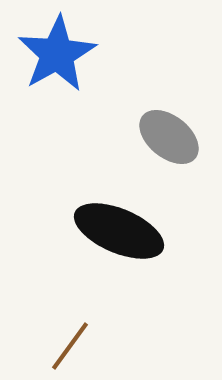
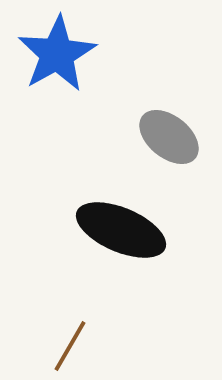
black ellipse: moved 2 px right, 1 px up
brown line: rotated 6 degrees counterclockwise
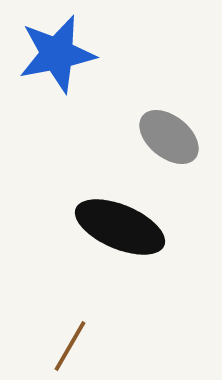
blue star: rotated 18 degrees clockwise
black ellipse: moved 1 px left, 3 px up
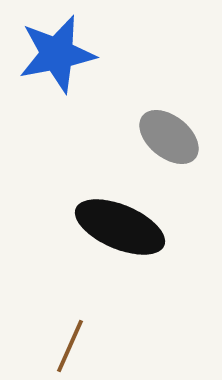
brown line: rotated 6 degrees counterclockwise
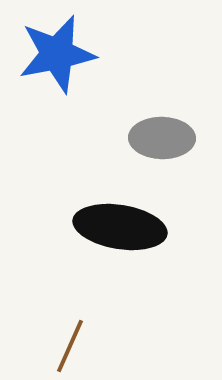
gray ellipse: moved 7 px left, 1 px down; rotated 38 degrees counterclockwise
black ellipse: rotated 14 degrees counterclockwise
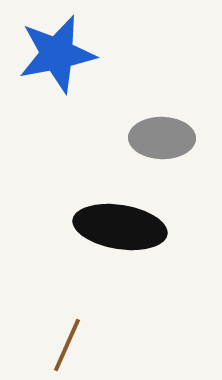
brown line: moved 3 px left, 1 px up
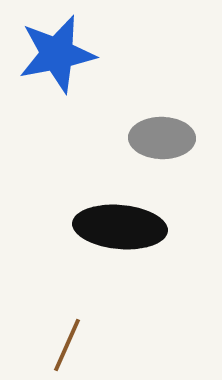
black ellipse: rotated 4 degrees counterclockwise
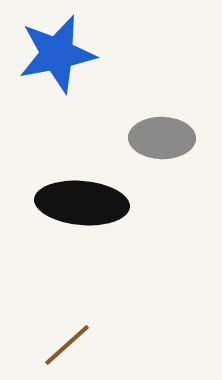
black ellipse: moved 38 px left, 24 px up
brown line: rotated 24 degrees clockwise
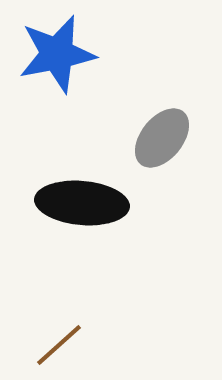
gray ellipse: rotated 52 degrees counterclockwise
brown line: moved 8 px left
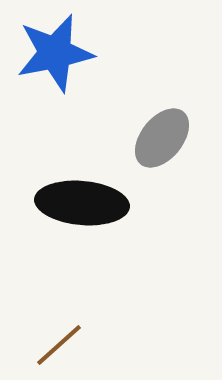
blue star: moved 2 px left, 1 px up
